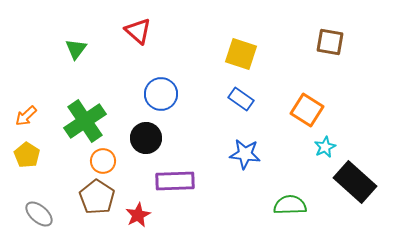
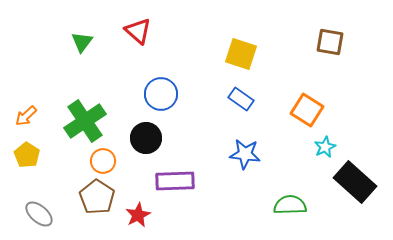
green triangle: moved 6 px right, 7 px up
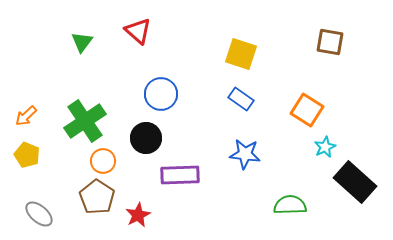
yellow pentagon: rotated 10 degrees counterclockwise
purple rectangle: moved 5 px right, 6 px up
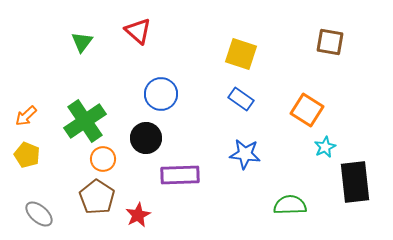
orange circle: moved 2 px up
black rectangle: rotated 42 degrees clockwise
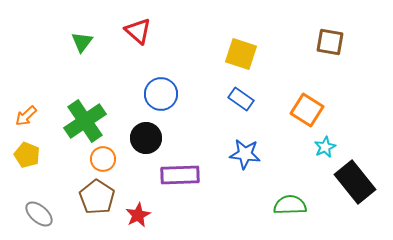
black rectangle: rotated 33 degrees counterclockwise
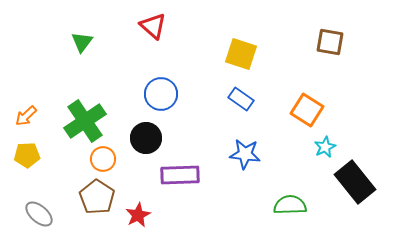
red triangle: moved 15 px right, 5 px up
yellow pentagon: rotated 25 degrees counterclockwise
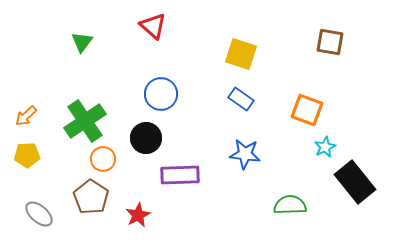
orange square: rotated 12 degrees counterclockwise
brown pentagon: moved 6 px left
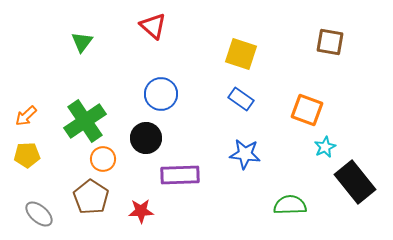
red star: moved 3 px right, 4 px up; rotated 25 degrees clockwise
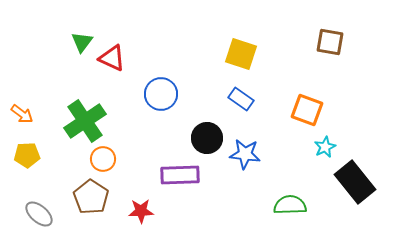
red triangle: moved 41 px left, 32 px down; rotated 16 degrees counterclockwise
orange arrow: moved 4 px left, 2 px up; rotated 100 degrees counterclockwise
black circle: moved 61 px right
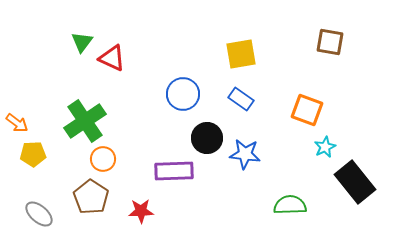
yellow square: rotated 28 degrees counterclockwise
blue circle: moved 22 px right
orange arrow: moved 5 px left, 9 px down
yellow pentagon: moved 6 px right, 1 px up
purple rectangle: moved 6 px left, 4 px up
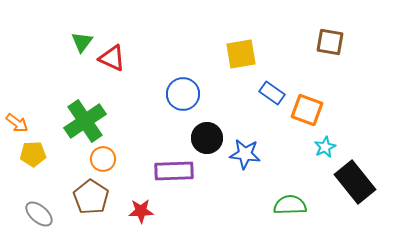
blue rectangle: moved 31 px right, 6 px up
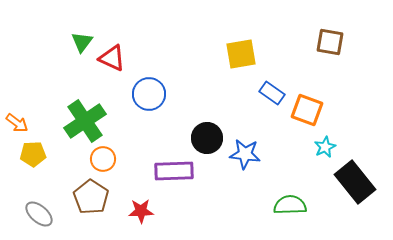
blue circle: moved 34 px left
